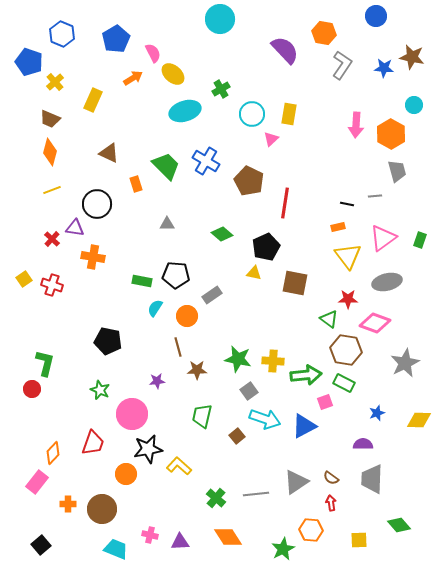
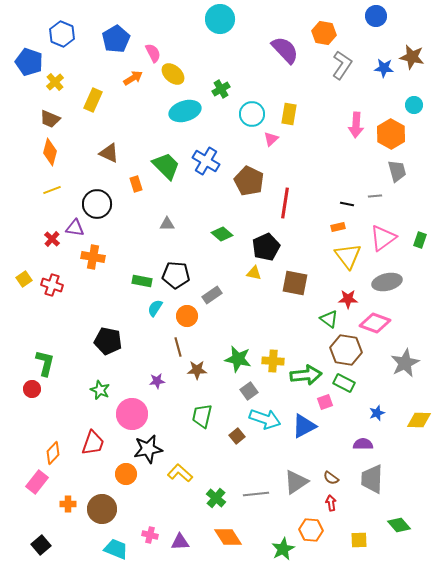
yellow L-shape at (179, 466): moved 1 px right, 7 px down
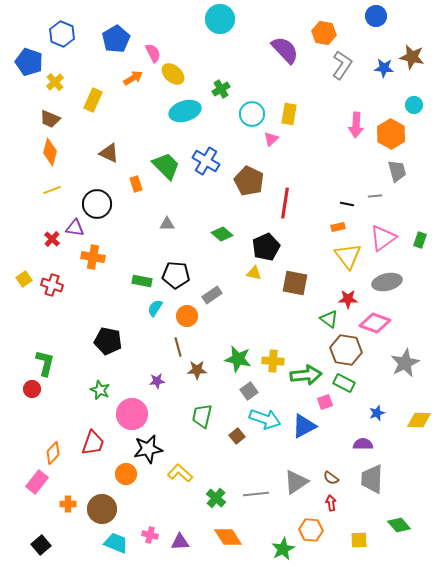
cyan trapezoid at (116, 549): moved 6 px up
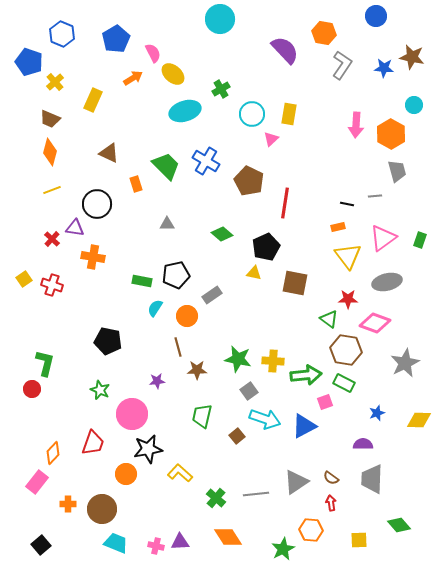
black pentagon at (176, 275): rotated 16 degrees counterclockwise
pink cross at (150, 535): moved 6 px right, 11 px down
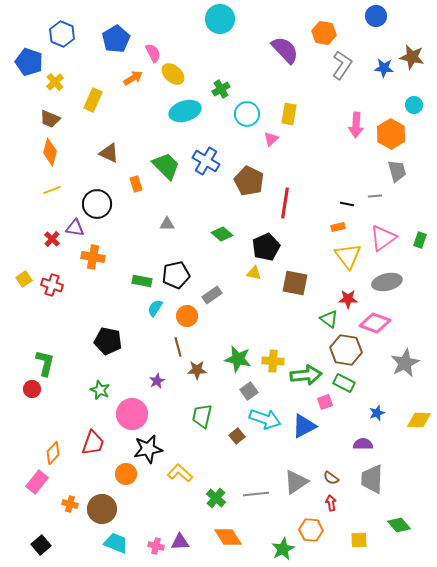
cyan circle at (252, 114): moved 5 px left
purple star at (157, 381): rotated 21 degrees counterclockwise
orange cross at (68, 504): moved 2 px right; rotated 14 degrees clockwise
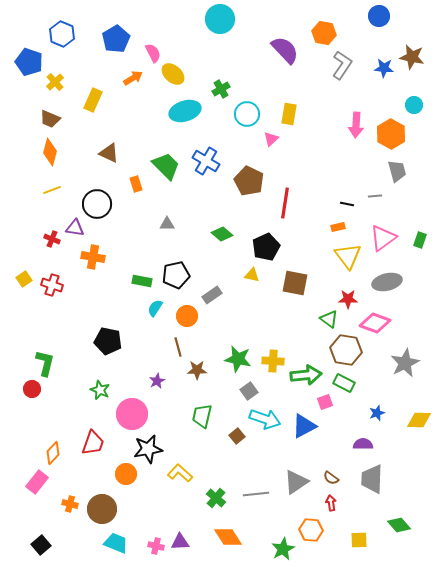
blue circle at (376, 16): moved 3 px right
red cross at (52, 239): rotated 21 degrees counterclockwise
yellow triangle at (254, 273): moved 2 px left, 2 px down
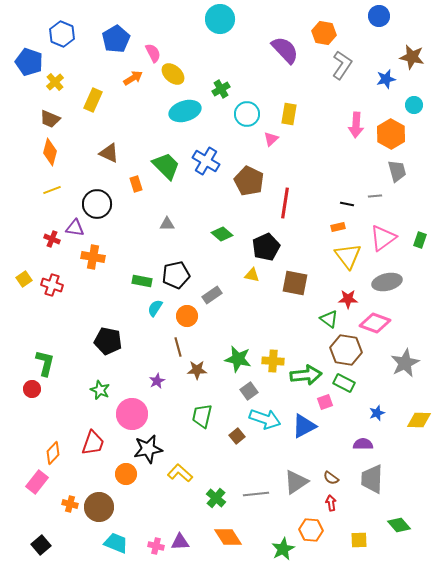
blue star at (384, 68): moved 2 px right, 11 px down; rotated 18 degrees counterclockwise
brown circle at (102, 509): moved 3 px left, 2 px up
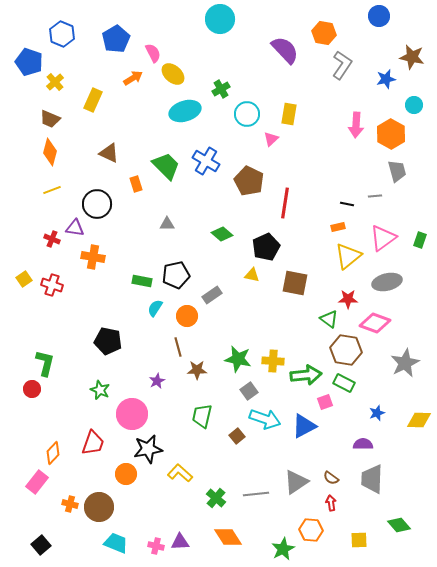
yellow triangle at (348, 256): rotated 28 degrees clockwise
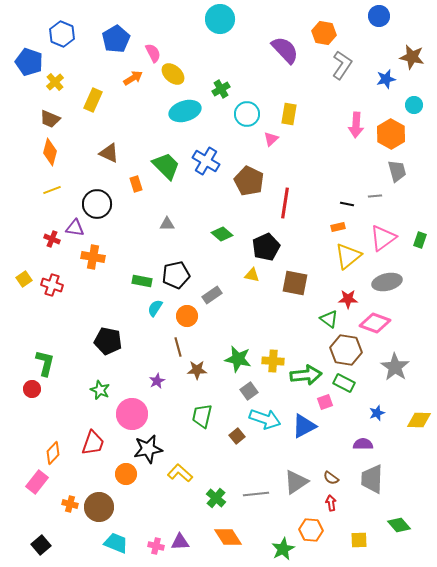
gray star at (405, 363): moved 10 px left, 4 px down; rotated 12 degrees counterclockwise
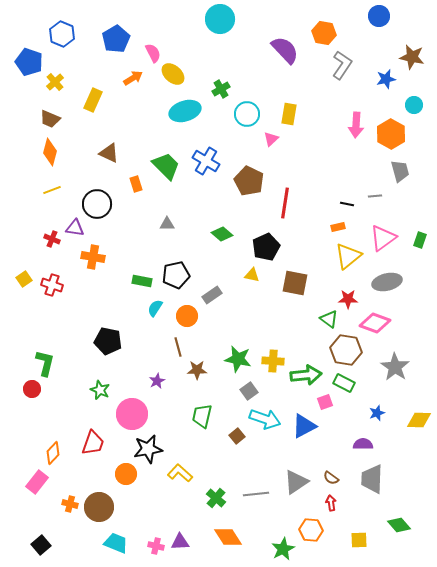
gray trapezoid at (397, 171): moved 3 px right
